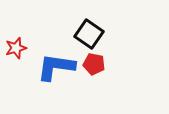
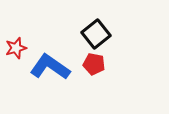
black square: moved 7 px right; rotated 16 degrees clockwise
blue L-shape: moved 6 px left; rotated 27 degrees clockwise
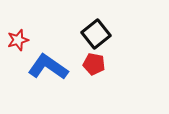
red star: moved 2 px right, 8 px up
blue L-shape: moved 2 px left
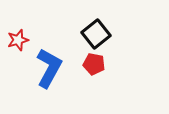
blue L-shape: moved 1 px right, 1 px down; rotated 84 degrees clockwise
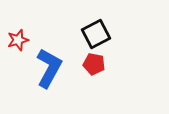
black square: rotated 12 degrees clockwise
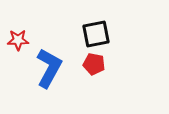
black square: rotated 16 degrees clockwise
red star: rotated 15 degrees clockwise
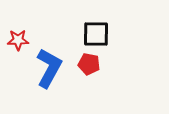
black square: rotated 12 degrees clockwise
red pentagon: moved 5 px left
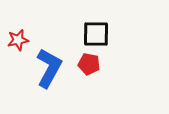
red star: rotated 10 degrees counterclockwise
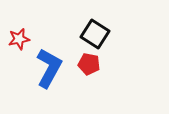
black square: moved 1 px left; rotated 32 degrees clockwise
red star: moved 1 px right, 1 px up
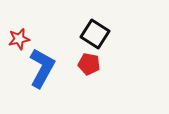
blue L-shape: moved 7 px left
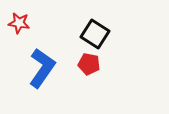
red star: moved 16 px up; rotated 20 degrees clockwise
blue L-shape: rotated 6 degrees clockwise
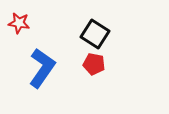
red pentagon: moved 5 px right
